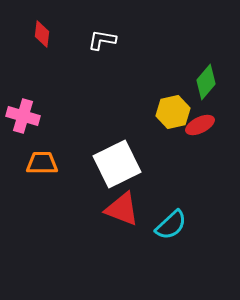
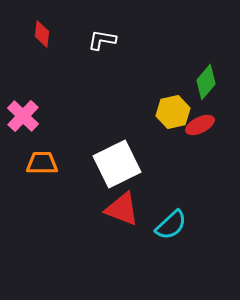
pink cross: rotated 28 degrees clockwise
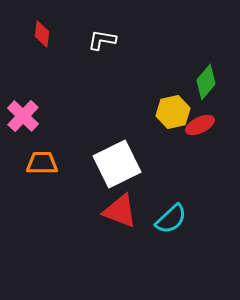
red triangle: moved 2 px left, 2 px down
cyan semicircle: moved 6 px up
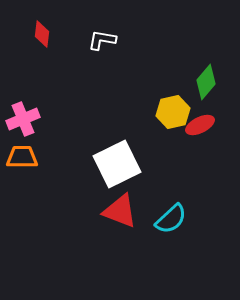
pink cross: moved 3 px down; rotated 24 degrees clockwise
orange trapezoid: moved 20 px left, 6 px up
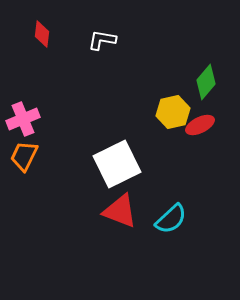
orange trapezoid: moved 2 px right, 1 px up; rotated 64 degrees counterclockwise
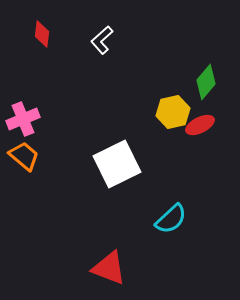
white L-shape: rotated 52 degrees counterclockwise
orange trapezoid: rotated 104 degrees clockwise
red triangle: moved 11 px left, 57 px down
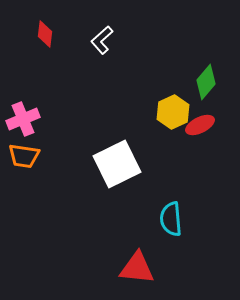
red diamond: moved 3 px right
yellow hexagon: rotated 12 degrees counterclockwise
orange trapezoid: rotated 148 degrees clockwise
cyan semicircle: rotated 128 degrees clockwise
red triangle: moved 28 px right; rotated 15 degrees counterclockwise
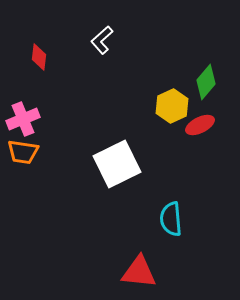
red diamond: moved 6 px left, 23 px down
yellow hexagon: moved 1 px left, 6 px up
orange trapezoid: moved 1 px left, 4 px up
red triangle: moved 2 px right, 4 px down
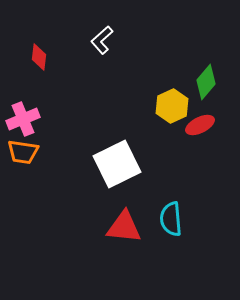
red triangle: moved 15 px left, 45 px up
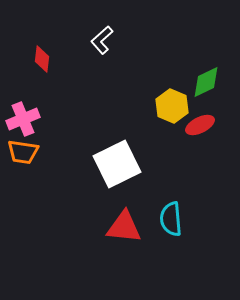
red diamond: moved 3 px right, 2 px down
green diamond: rotated 24 degrees clockwise
yellow hexagon: rotated 12 degrees counterclockwise
